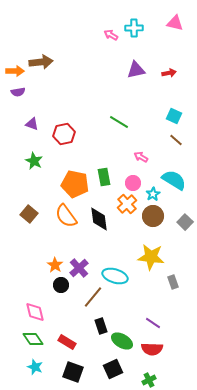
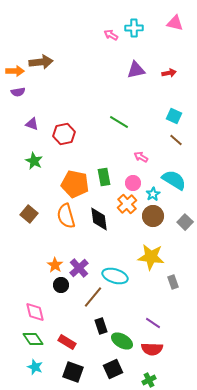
orange semicircle at (66, 216): rotated 20 degrees clockwise
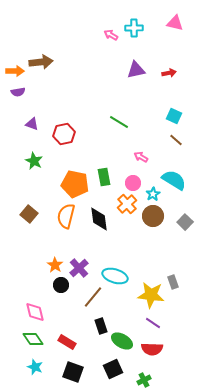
orange semicircle at (66, 216): rotated 30 degrees clockwise
yellow star at (151, 257): moved 38 px down
green cross at (149, 380): moved 5 px left
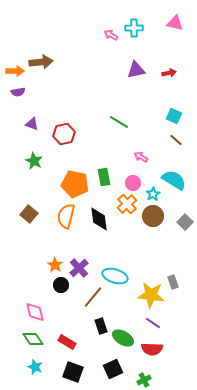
green ellipse at (122, 341): moved 1 px right, 3 px up
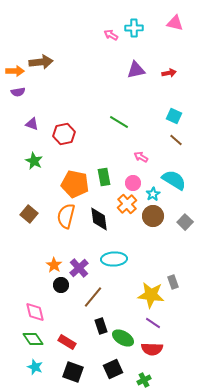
orange star at (55, 265): moved 1 px left
cyan ellipse at (115, 276): moved 1 px left, 17 px up; rotated 20 degrees counterclockwise
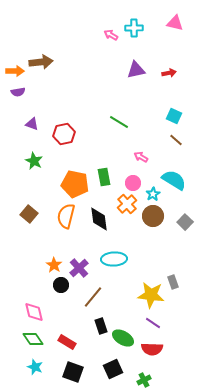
pink diamond at (35, 312): moved 1 px left
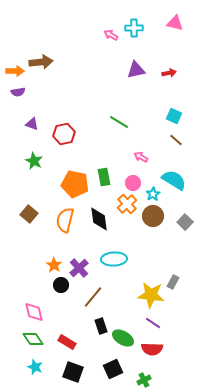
orange semicircle at (66, 216): moved 1 px left, 4 px down
gray rectangle at (173, 282): rotated 48 degrees clockwise
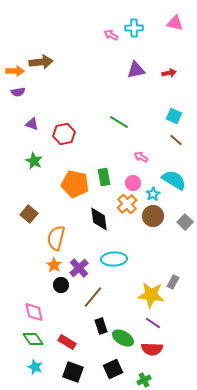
orange semicircle at (65, 220): moved 9 px left, 18 px down
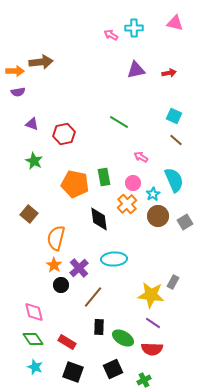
cyan semicircle at (174, 180): rotated 35 degrees clockwise
brown circle at (153, 216): moved 5 px right
gray square at (185, 222): rotated 14 degrees clockwise
black rectangle at (101, 326): moved 2 px left, 1 px down; rotated 21 degrees clockwise
